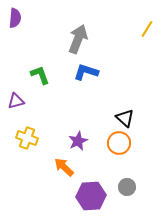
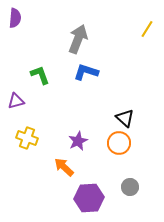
gray circle: moved 3 px right
purple hexagon: moved 2 px left, 2 px down
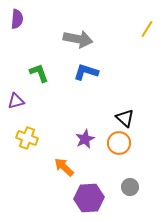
purple semicircle: moved 2 px right, 1 px down
gray arrow: rotated 80 degrees clockwise
green L-shape: moved 1 px left, 2 px up
purple star: moved 7 px right, 2 px up
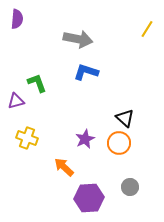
green L-shape: moved 2 px left, 10 px down
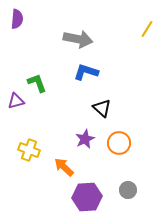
black triangle: moved 23 px left, 10 px up
yellow cross: moved 2 px right, 12 px down
gray circle: moved 2 px left, 3 px down
purple hexagon: moved 2 px left, 1 px up
